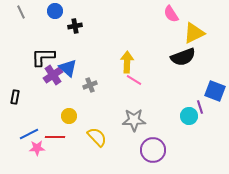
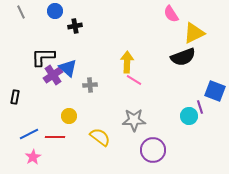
gray cross: rotated 16 degrees clockwise
yellow semicircle: moved 3 px right; rotated 10 degrees counterclockwise
pink star: moved 4 px left, 9 px down; rotated 28 degrees counterclockwise
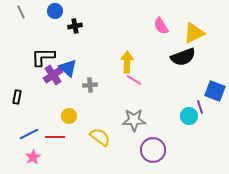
pink semicircle: moved 10 px left, 12 px down
black rectangle: moved 2 px right
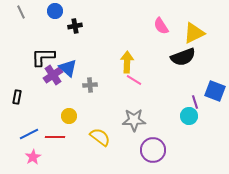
purple line: moved 5 px left, 5 px up
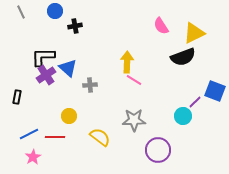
purple cross: moved 7 px left
purple line: rotated 64 degrees clockwise
cyan circle: moved 6 px left
purple circle: moved 5 px right
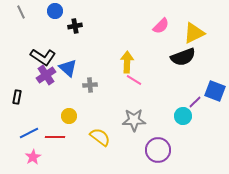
pink semicircle: rotated 102 degrees counterclockwise
black L-shape: rotated 145 degrees counterclockwise
blue line: moved 1 px up
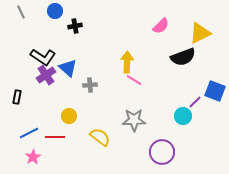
yellow triangle: moved 6 px right
purple circle: moved 4 px right, 2 px down
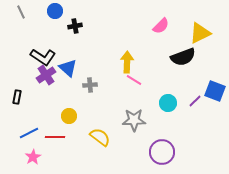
purple line: moved 1 px up
cyan circle: moved 15 px left, 13 px up
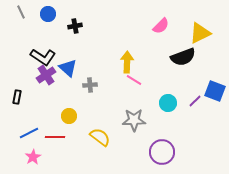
blue circle: moved 7 px left, 3 px down
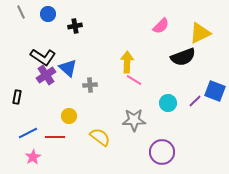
blue line: moved 1 px left
